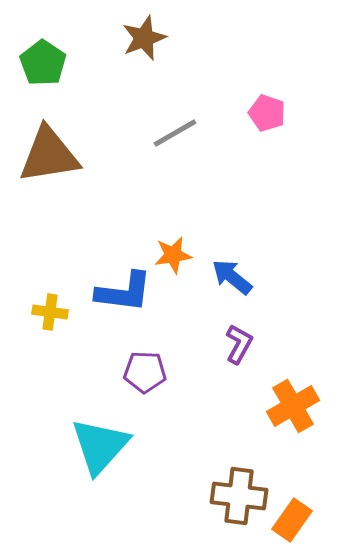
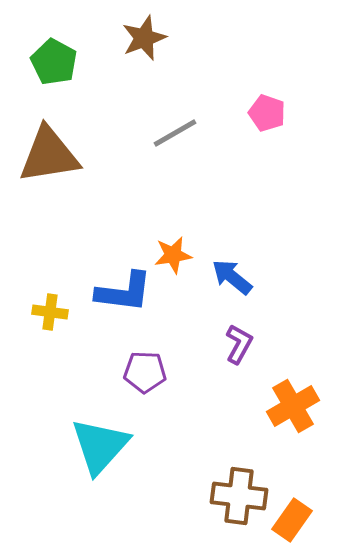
green pentagon: moved 11 px right, 1 px up; rotated 6 degrees counterclockwise
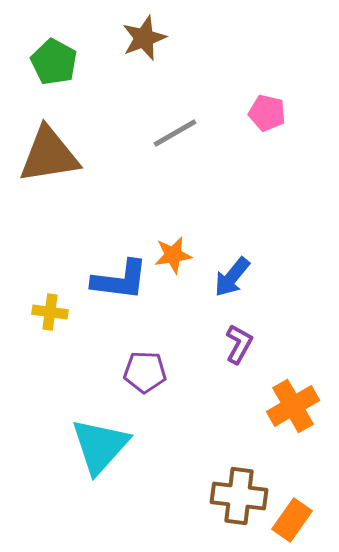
pink pentagon: rotated 6 degrees counterclockwise
blue arrow: rotated 90 degrees counterclockwise
blue L-shape: moved 4 px left, 12 px up
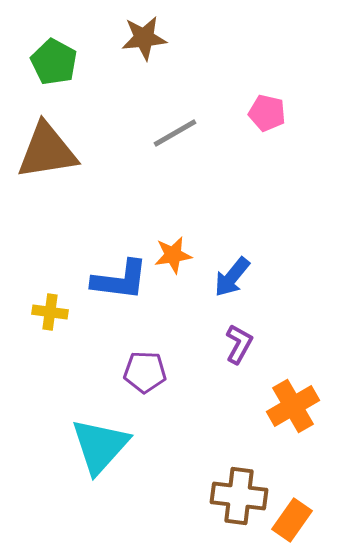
brown star: rotated 15 degrees clockwise
brown triangle: moved 2 px left, 4 px up
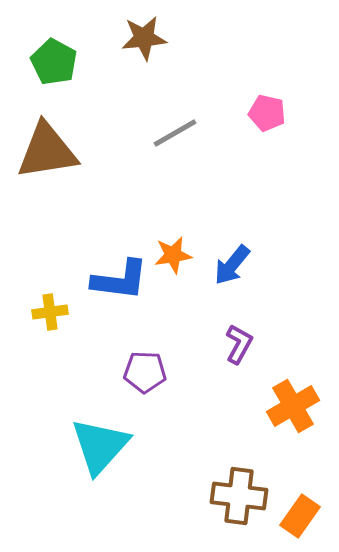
blue arrow: moved 12 px up
yellow cross: rotated 16 degrees counterclockwise
orange rectangle: moved 8 px right, 4 px up
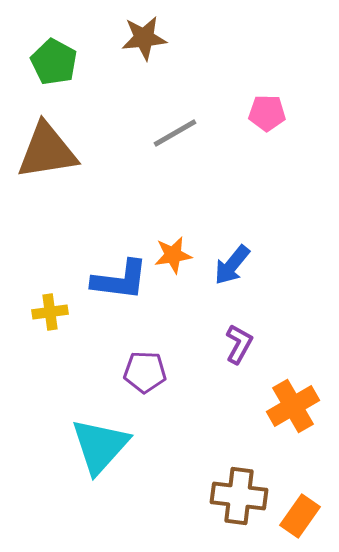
pink pentagon: rotated 12 degrees counterclockwise
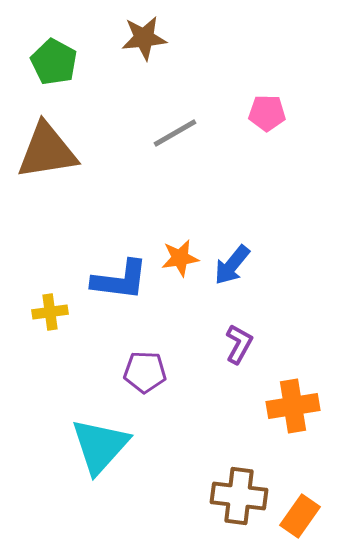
orange star: moved 7 px right, 3 px down
orange cross: rotated 21 degrees clockwise
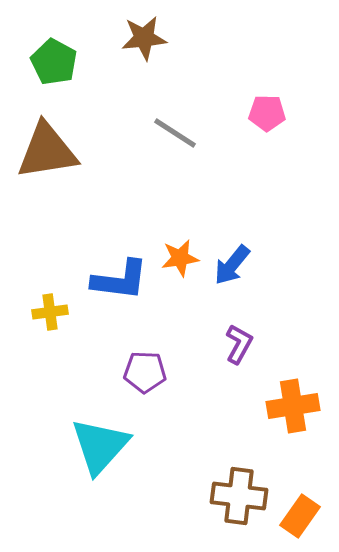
gray line: rotated 63 degrees clockwise
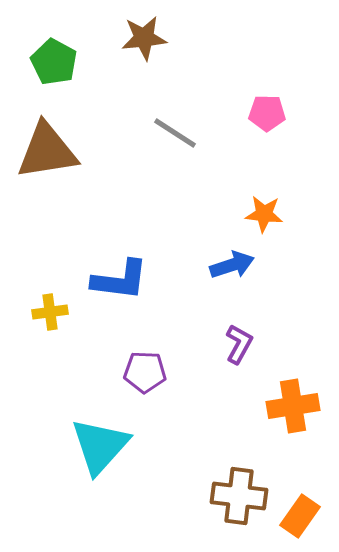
orange star: moved 84 px right, 44 px up; rotated 15 degrees clockwise
blue arrow: rotated 147 degrees counterclockwise
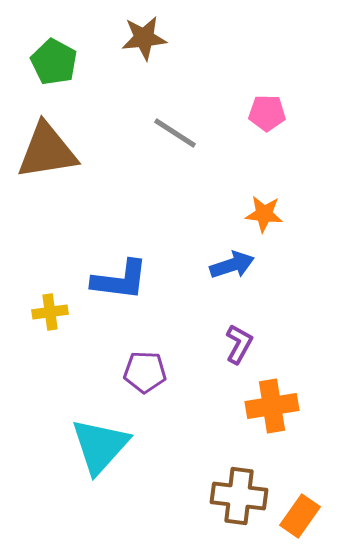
orange cross: moved 21 px left
